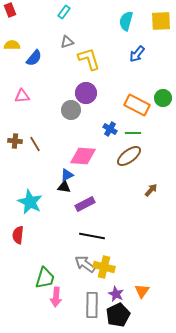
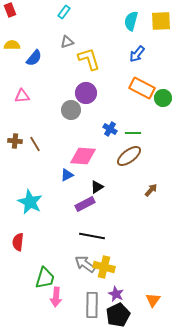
cyan semicircle: moved 5 px right
orange rectangle: moved 5 px right, 17 px up
black triangle: moved 33 px right; rotated 40 degrees counterclockwise
red semicircle: moved 7 px down
orange triangle: moved 11 px right, 9 px down
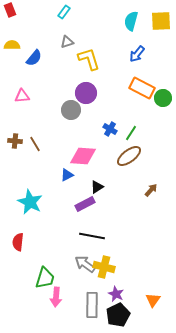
green line: moved 2 px left; rotated 56 degrees counterclockwise
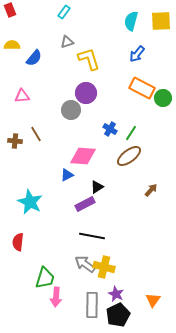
brown line: moved 1 px right, 10 px up
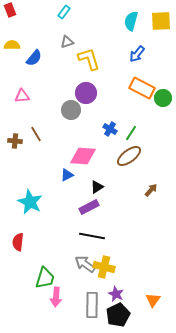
purple rectangle: moved 4 px right, 3 px down
